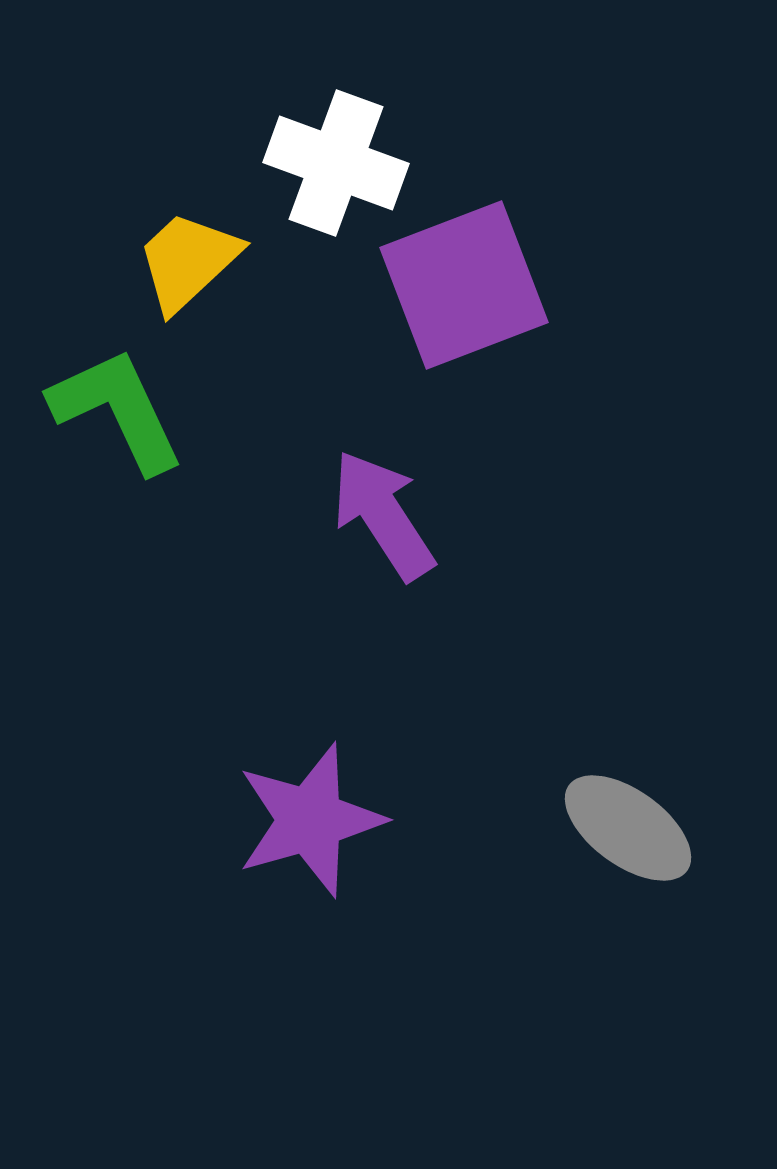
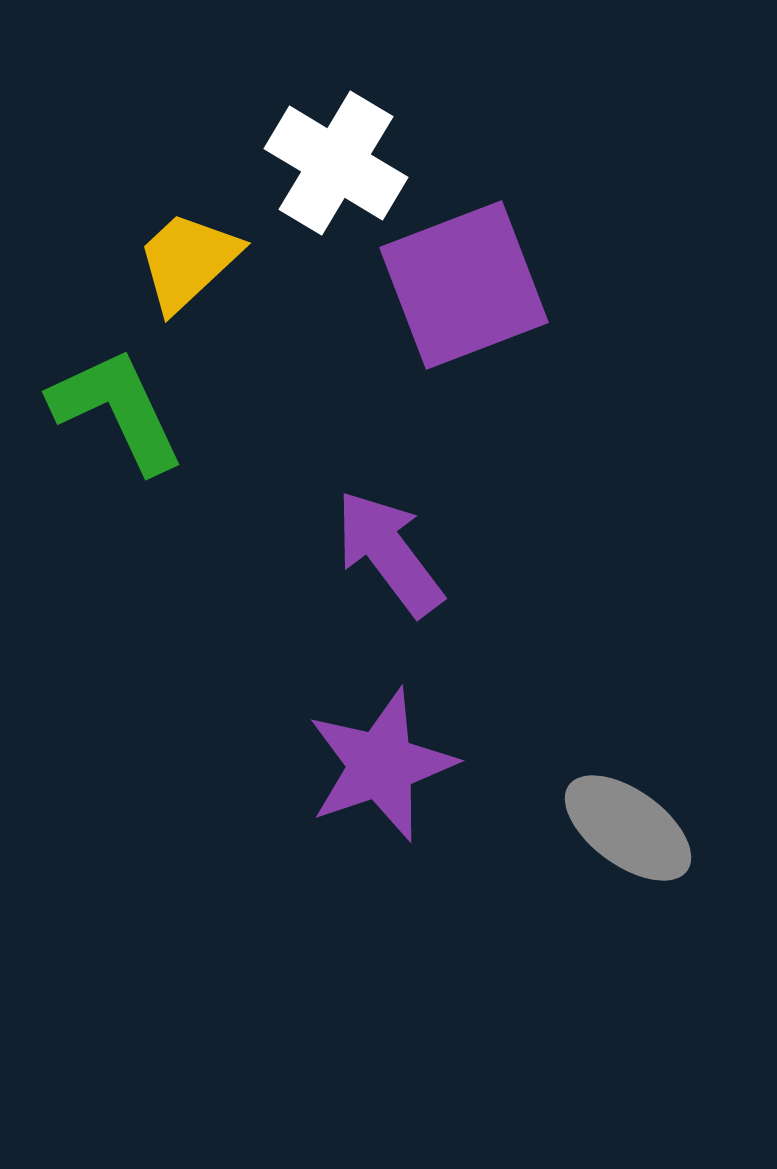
white cross: rotated 11 degrees clockwise
purple arrow: moved 6 px right, 38 px down; rotated 4 degrees counterclockwise
purple star: moved 71 px right, 55 px up; rotated 3 degrees counterclockwise
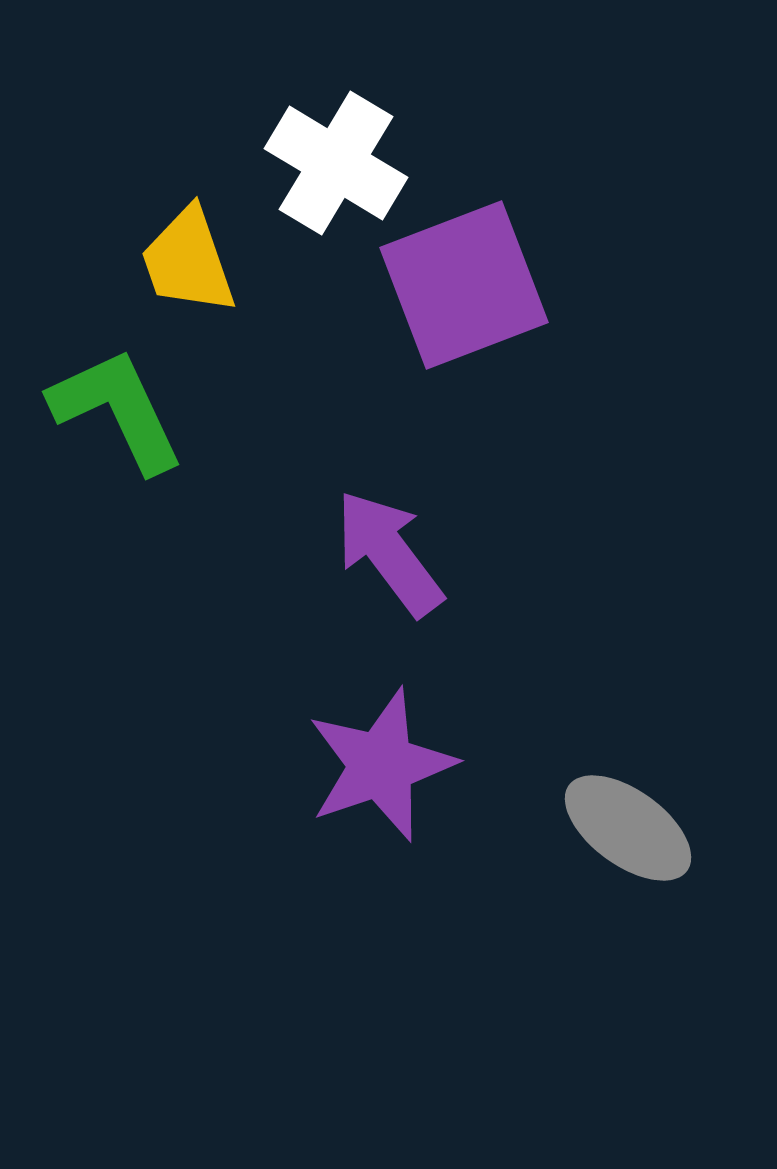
yellow trapezoid: rotated 66 degrees counterclockwise
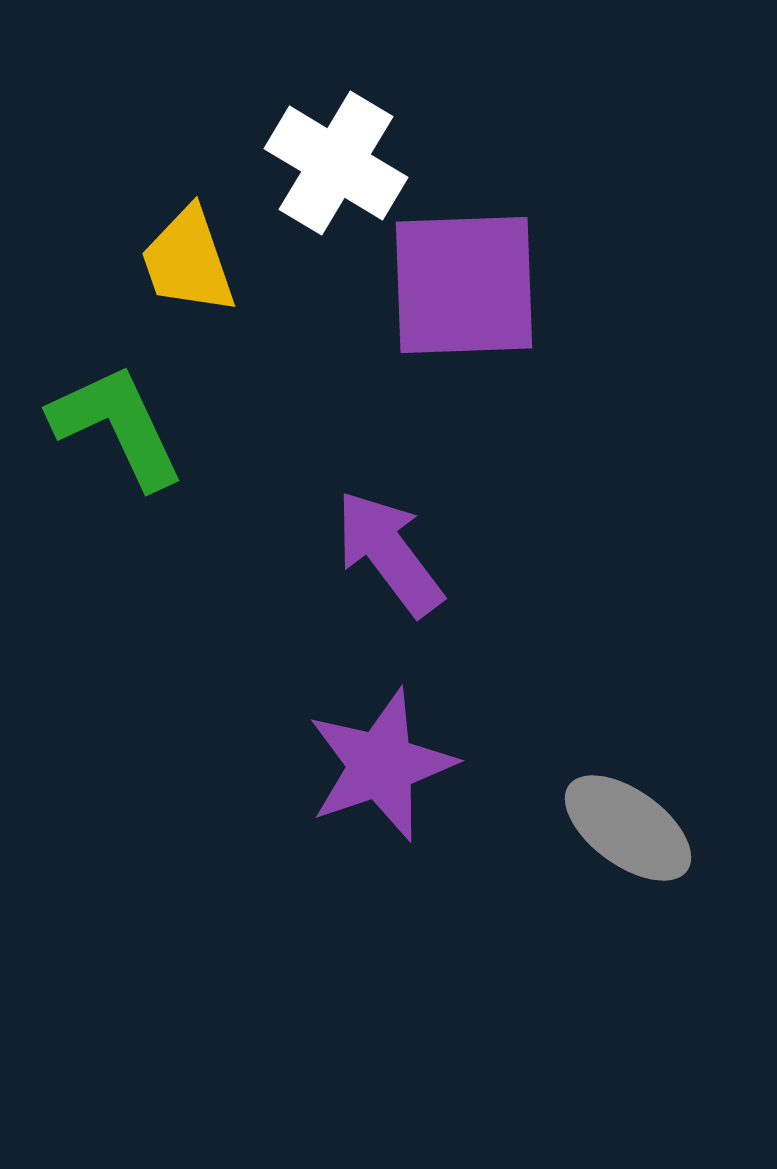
purple square: rotated 19 degrees clockwise
green L-shape: moved 16 px down
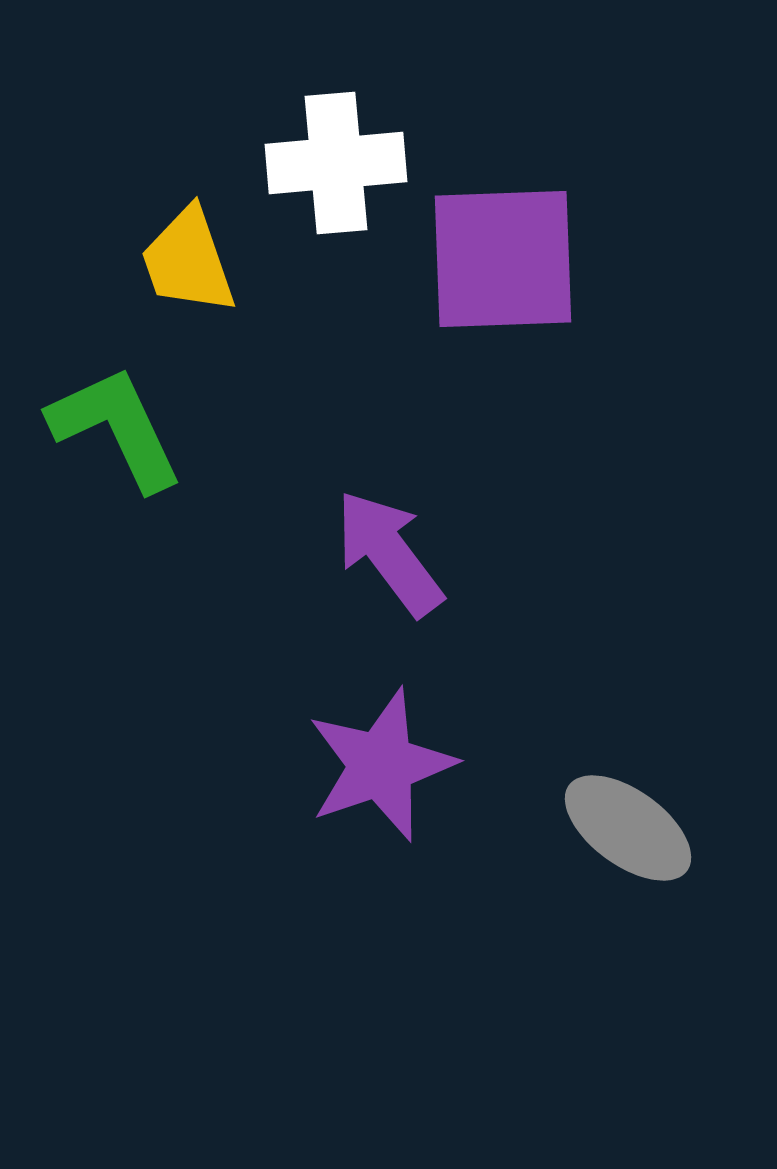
white cross: rotated 36 degrees counterclockwise
purple square: moved 39 px right, 26 px up
green L-shape: moved 1 px left, 2 px down
